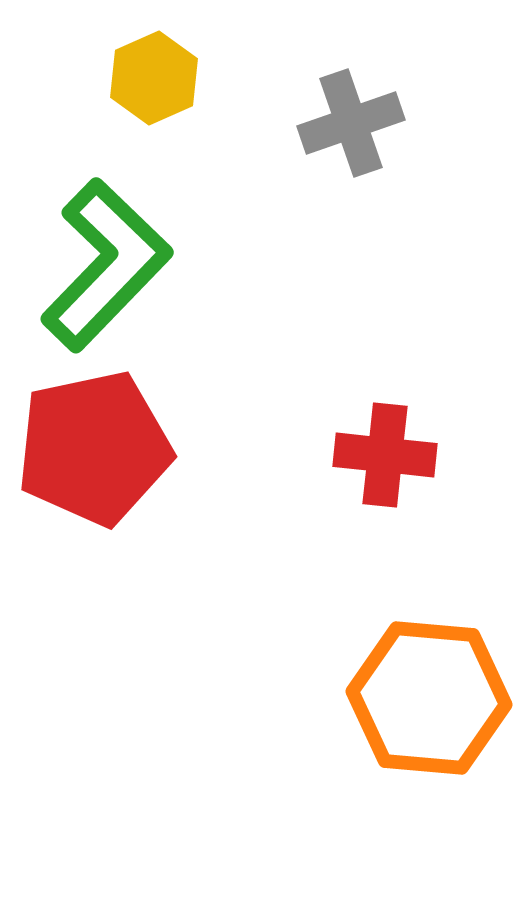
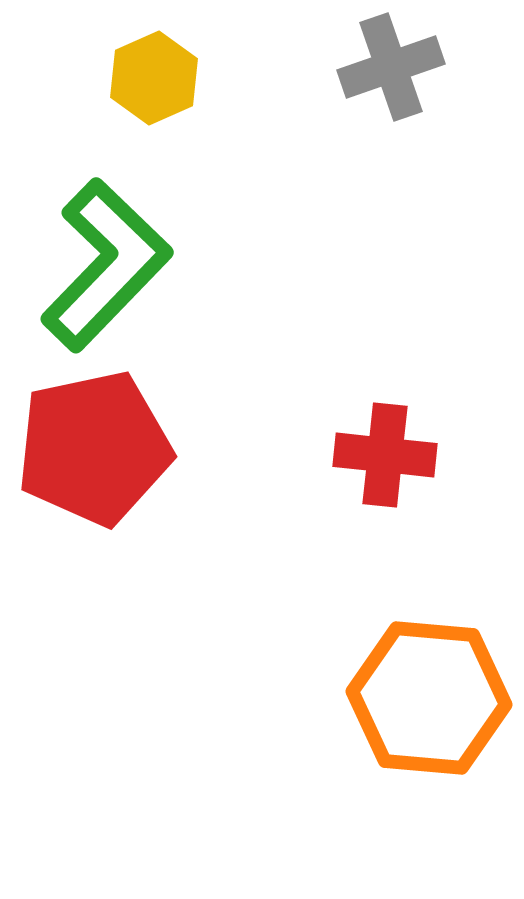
gray cross: moved 40 px right, 56 px up
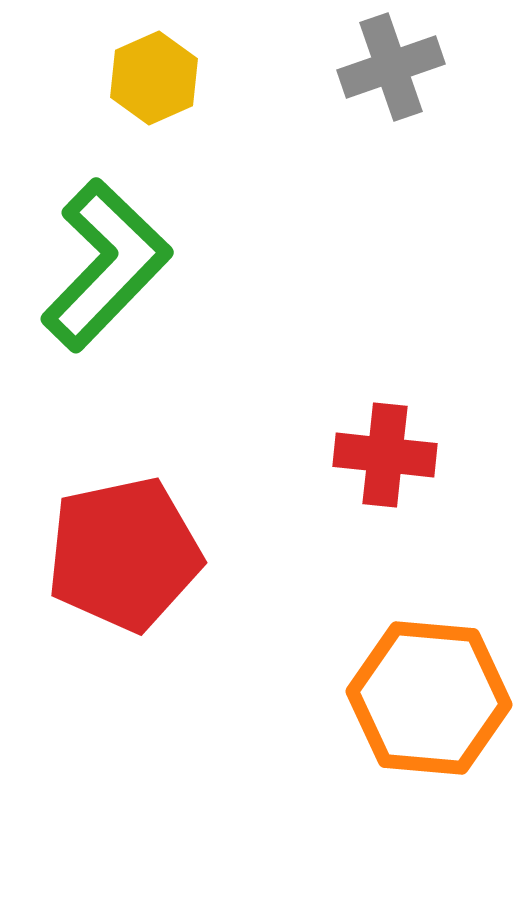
red pentagon: moved 30 px right, 106 px down
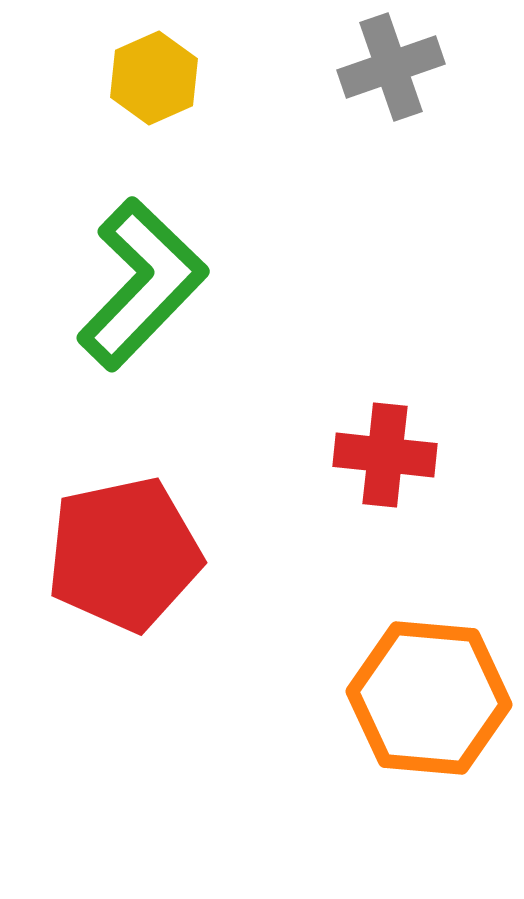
green L-shape: moved 36 px right, 19 px down
